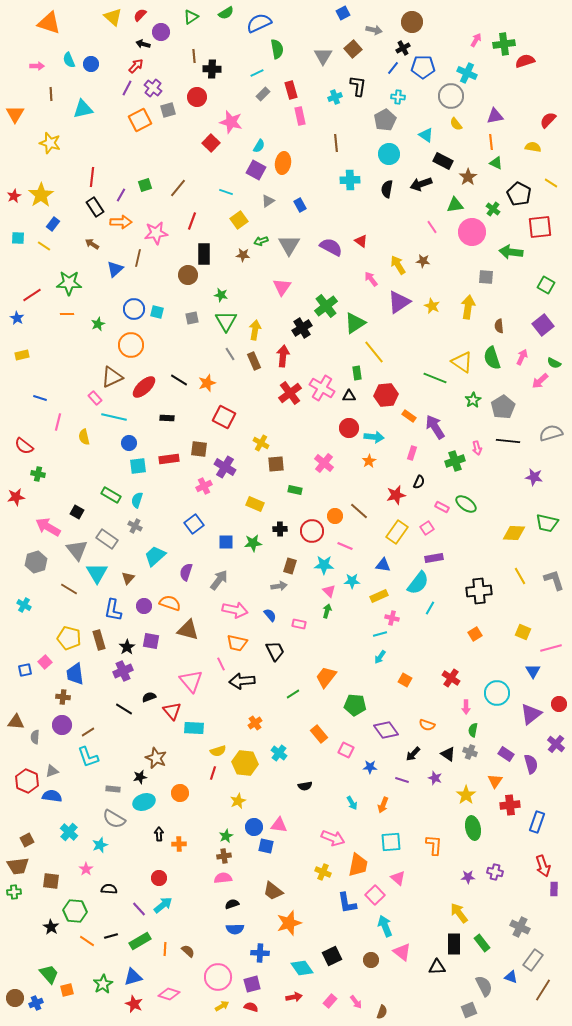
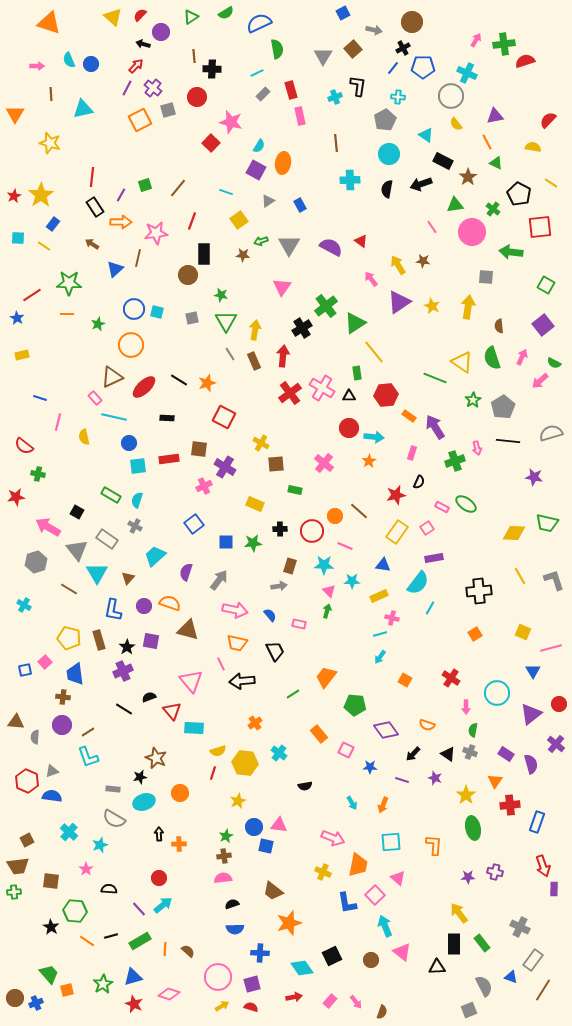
orange line at (491, 142): moved 4 px left; rotated 21 degrees counterclockwise
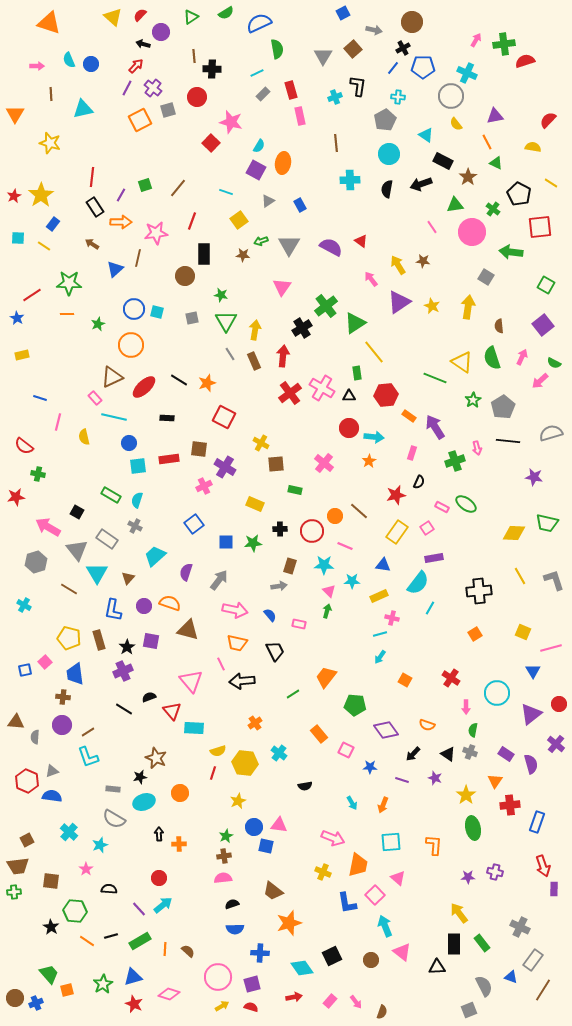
brown circle at (188, 275): moved 3 px left, 1 px down
gray square at (486, 277): rotated 28 degrees clockwise
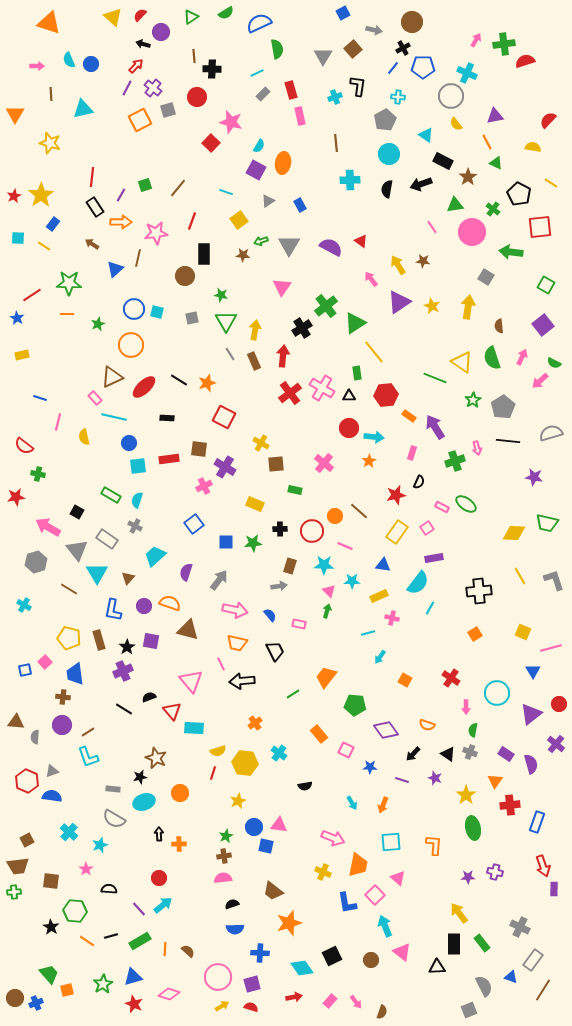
cyan line at (380, 634): moved 12 px left, 1 px up
